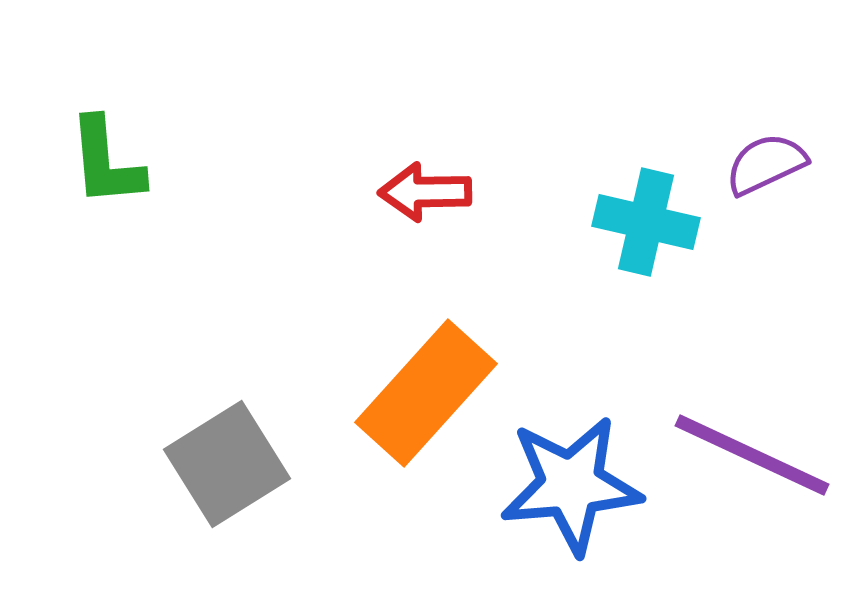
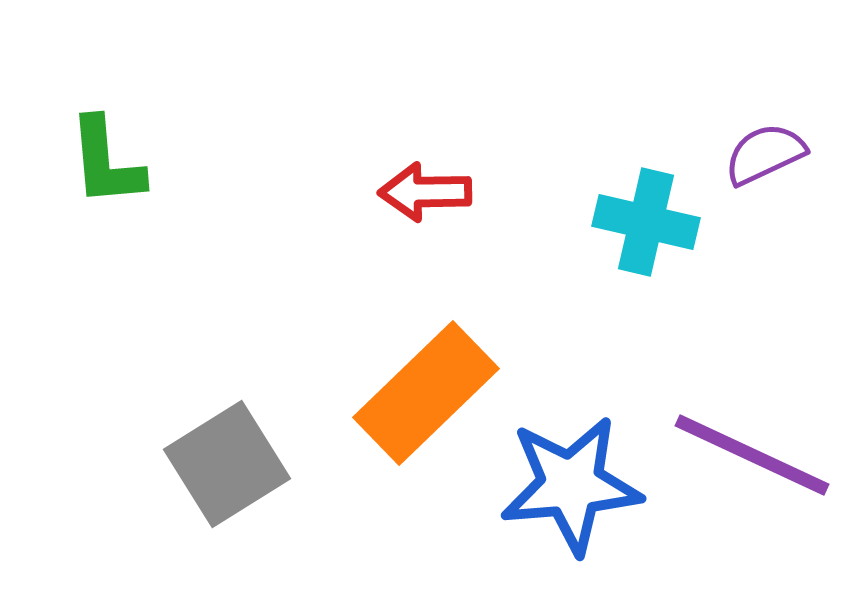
purple semicircle: moved 1 px left, 10 px up
orange rectangle: rotated 4 degrees clockwise
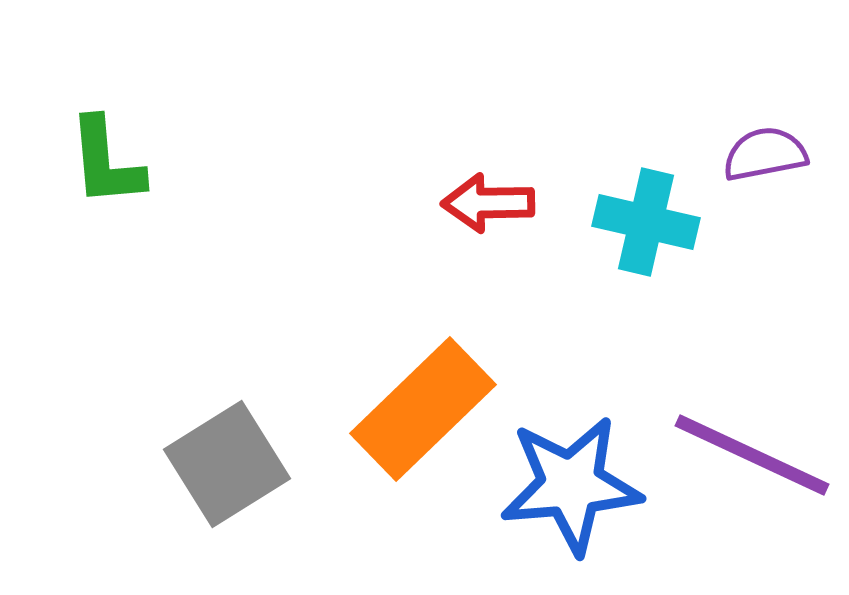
purple semicircle: rotated 14 degrees clockwise
red arrow: moved 63 px right, 11 px down
orange rectangle: moved 3 px left, 16 px down
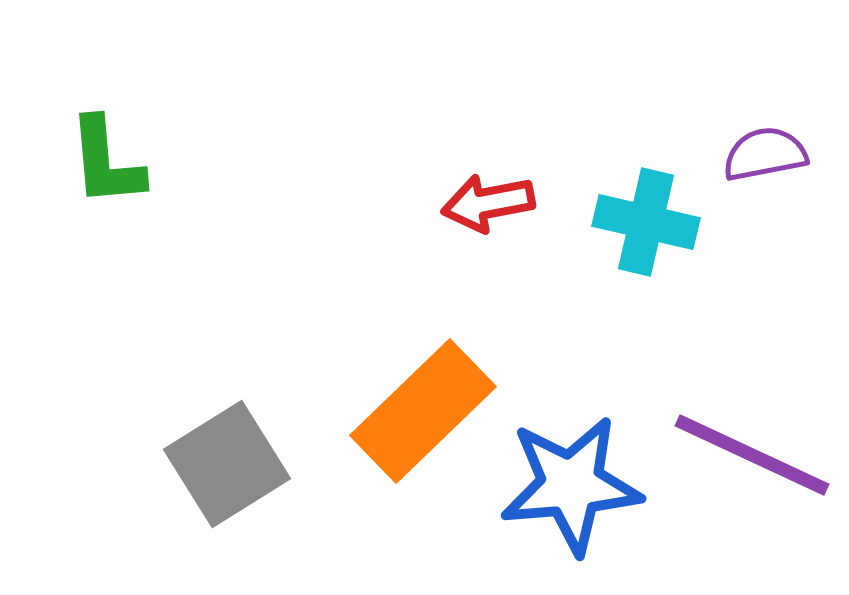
red arrow: rotated 10 degrees counterclockwise
orange rectangle: moved 2 px down
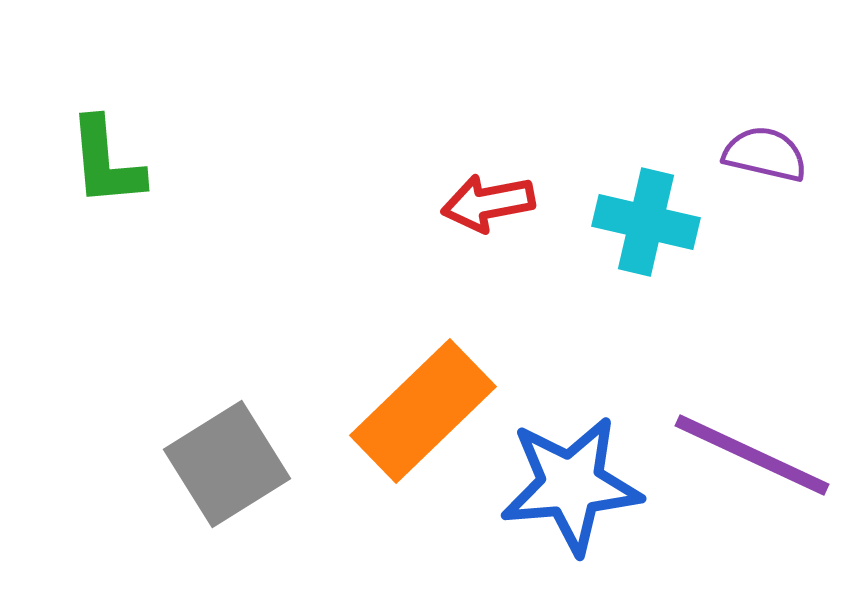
purple semicircle: rotated 24 degrees clockwise
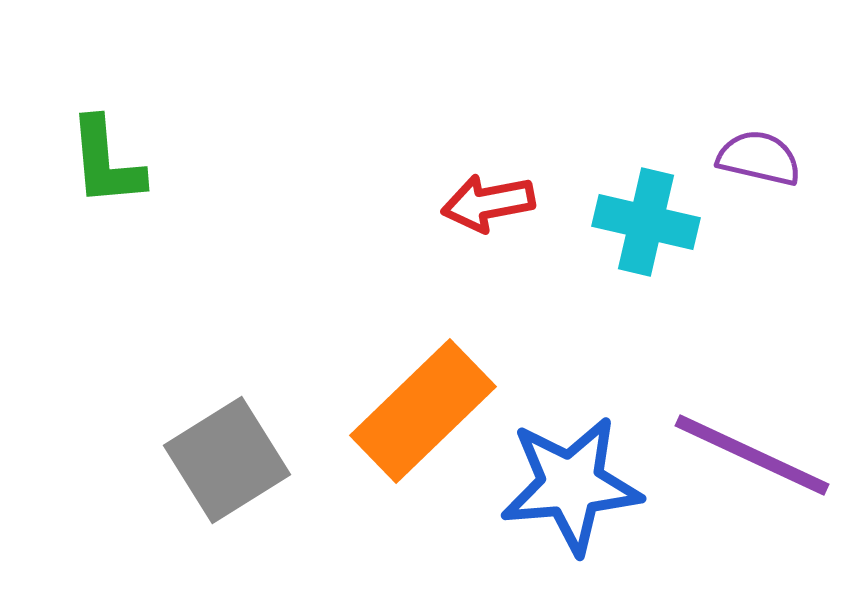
purple semicircle: moved 6 px left, 4 px down
gray square: moved 4 px up
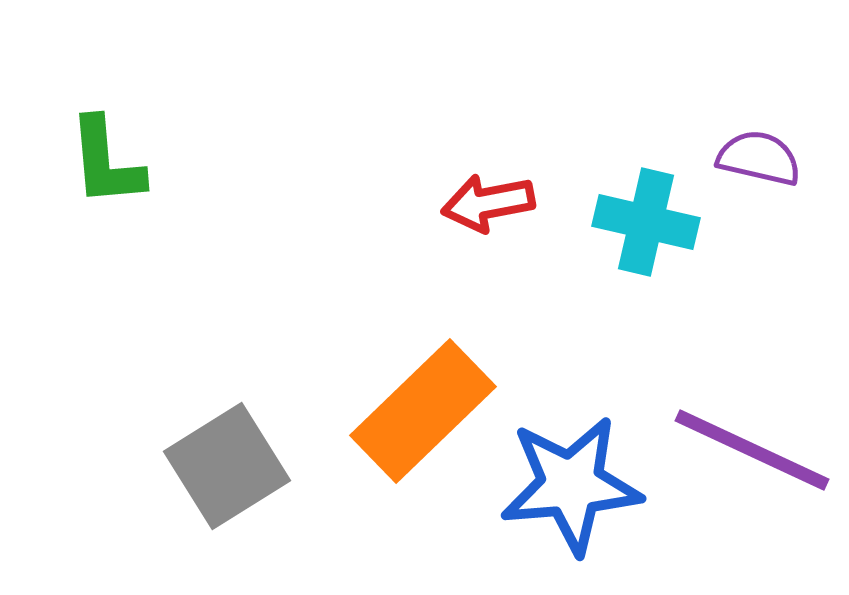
purple line: moved 5 px up
gray square: moved 6 px down
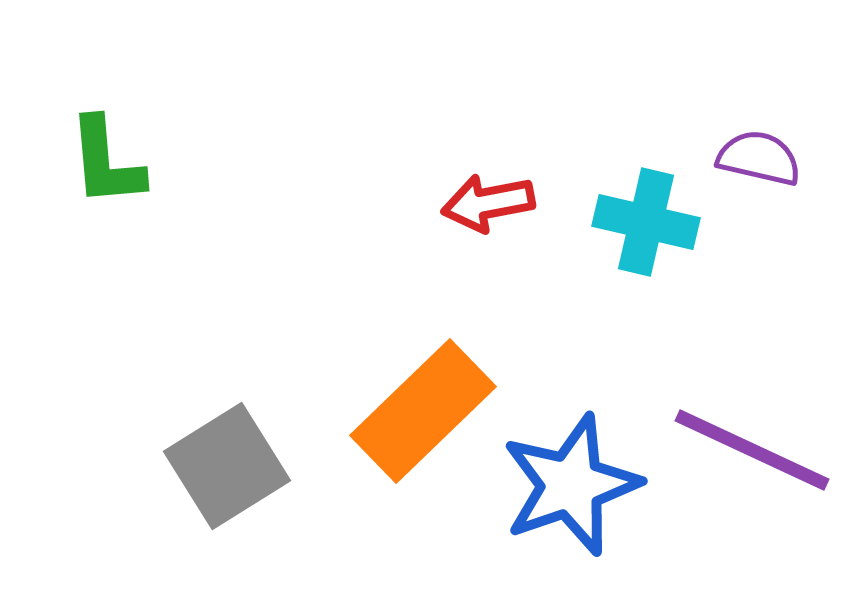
blue star: rotated 14 degrees counterclockwise
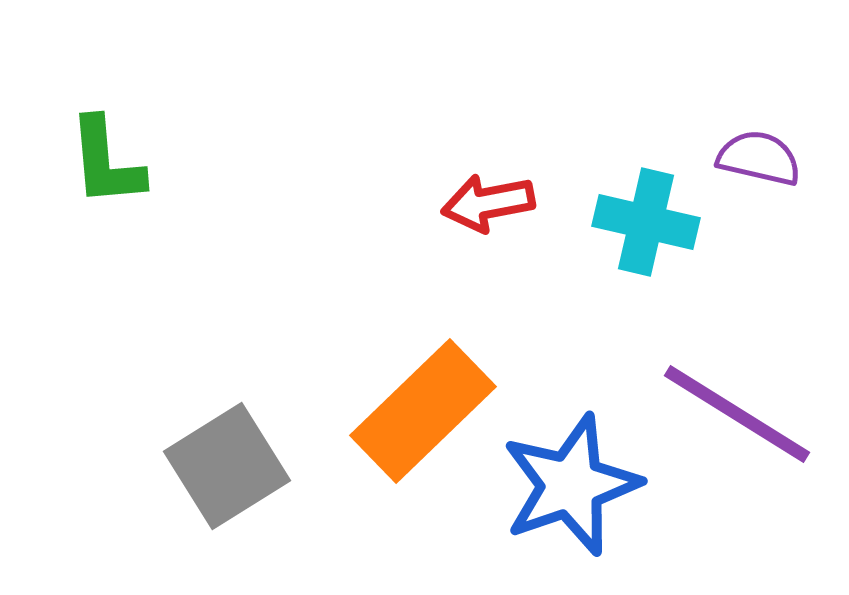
purple line: moved 15 px left, 36 px up; rotated 7 degrees clockwise
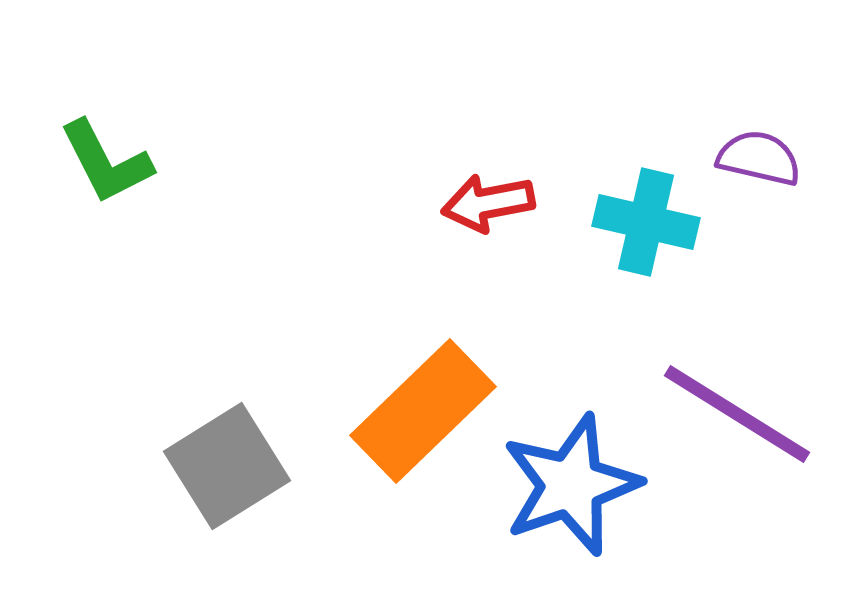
green L-shape: rotated 22 degrees counterclockwise
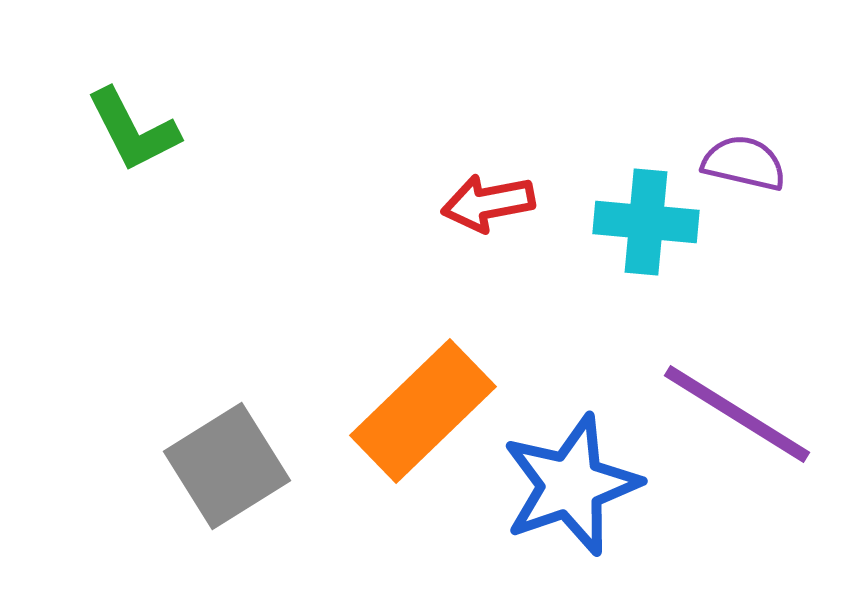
purple semicircle: moved 15 px left, 5 px down
green L-shape: moved 27 px right, 32 px up
cyan cross: rotated 8 degrees counterclockwise
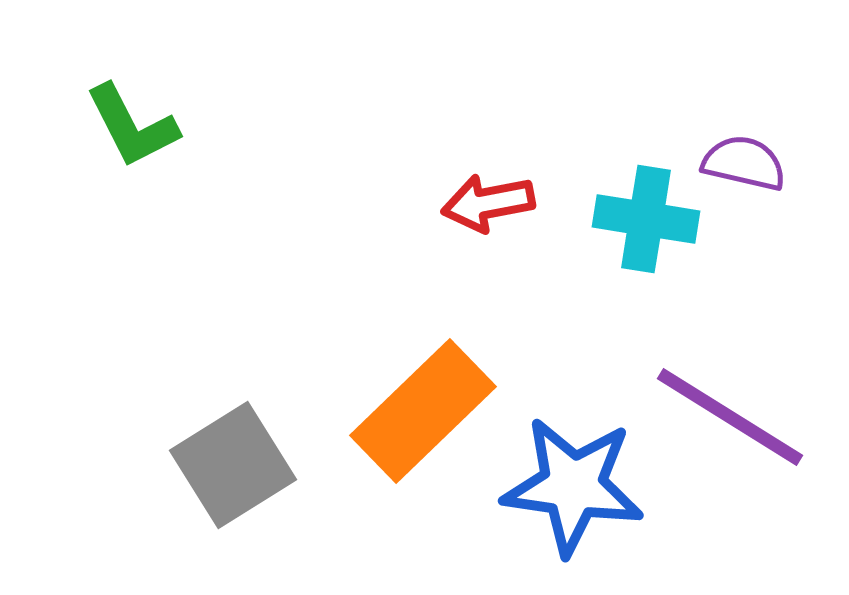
green L-shape: moved 1 px left, 4 px up
cyan cross: moved 3 px up; rotated 4 degrees clockwise
purple line: moved 7 px left, 3 px down
gray square: moved 6 px right, 1 px up
blue star: moved 2 px right, 1 px down; rotated 27 degrees clockwise
